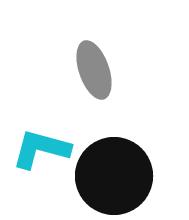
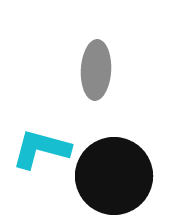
gray ellipse: moved 2 px right; rotated 22 degrees clockwise
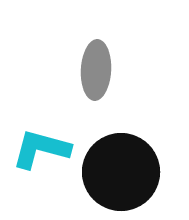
black circle: moved 7 px right, 4 px up
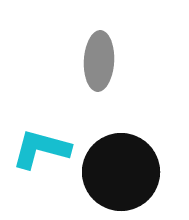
gray ellipse: moved 3 px right, 9 px up
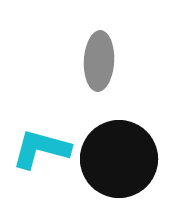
black circle: moved 2 px left, 13 px up
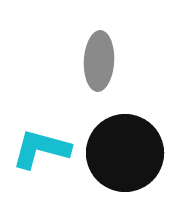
black circle: moved 6 px right, 6 px up
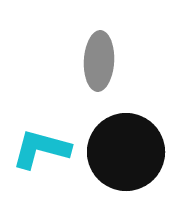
black circle: moved 1 px right, 1 px up
